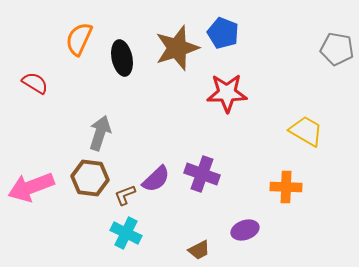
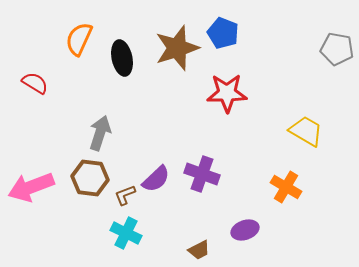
orange cross: rotated 28 degrees clockwise
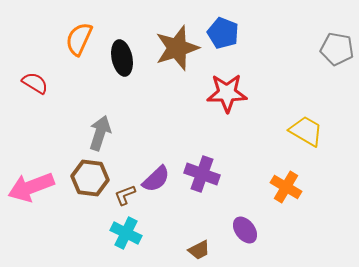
purple ellipse: rotated 72 degrees clockwise
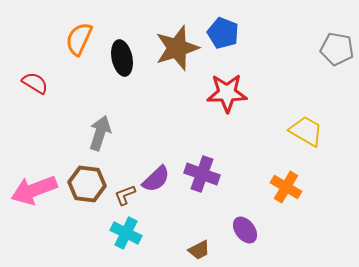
brown hexagon: moved 3 px left, 6 px down
pink arrow: moved 3 px right, 3 px down
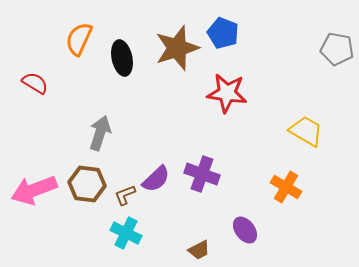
red star: rotated 9 degrees clockwise
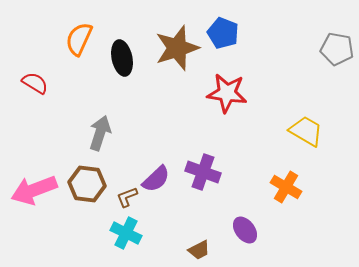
purple cross: moved 1 px right, 2 px up
brown L-shape: moved 2 px right, 2 px down
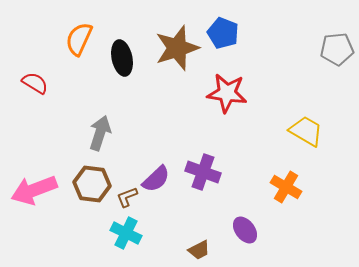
gray pentagon: rotated 16 degrees counterclockwise
brown hexagon: moved 5 px right
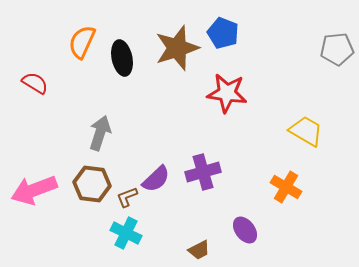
orange semicircle: moved 3 px right, 3 px down
purple cross: rotated 36 degrees counterclockwise
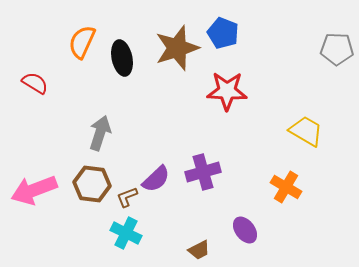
gray pentagon: rotated 8 degrees clockwise
red star: moved 2 px up; rotated 6 degrees counterclockwise
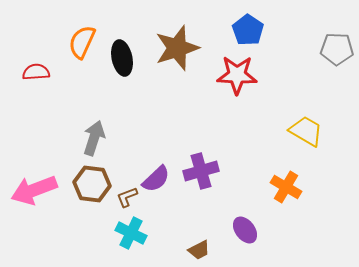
blue pentagon: moved 25 px right, 3 px up; rotated 12 degrees clockwise
red semicircle: moved 1 px right, 11 px up; rotated 36 degrees counterclockwise
red star: moved 10 px right, 16 px up
gray arrow: moved 6 px left, 5 px down
purple cross: moved 2 px left, 1 px up
cyan cross: moved 5 px right
